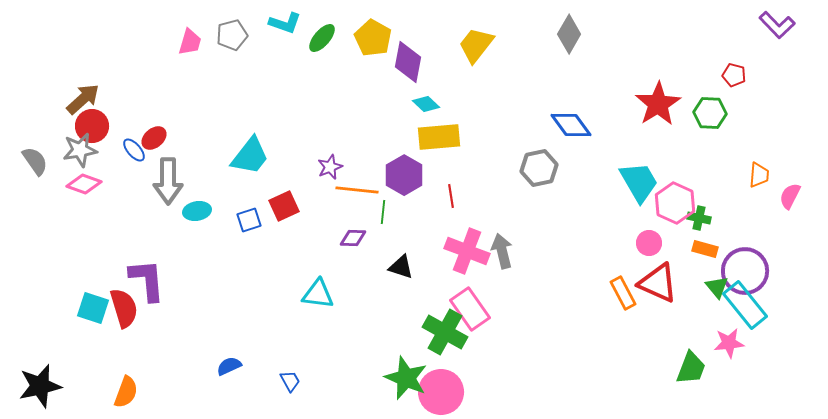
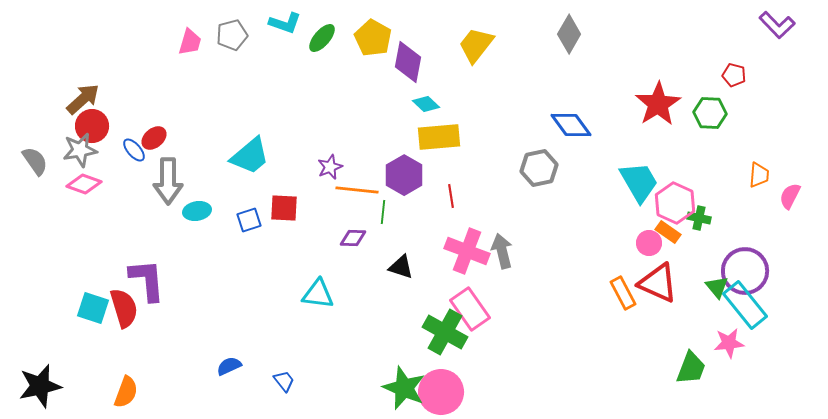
cyan trapezoid at (250, 156): rotated 12 degrees clockwise
red square at (284, 206): moved 2 px down; rotated 28 degrees clockwise
orange rectangle at (705, 249): moved 37 px left, 17 px up; rotated 20 degrees clockwise
green star at (406, 378): moved 2 px left, 10 px down
blue trapezoid at (290, 381): moved 6 px left; rotated 10 degrees counterclockwise
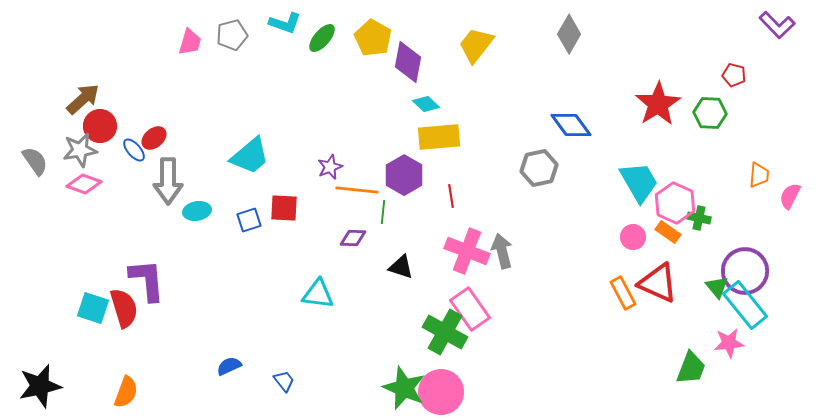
red circle at (92, 126): moved 8 px right
pink circle at (649, 243): moved 16 px left, 6 px up
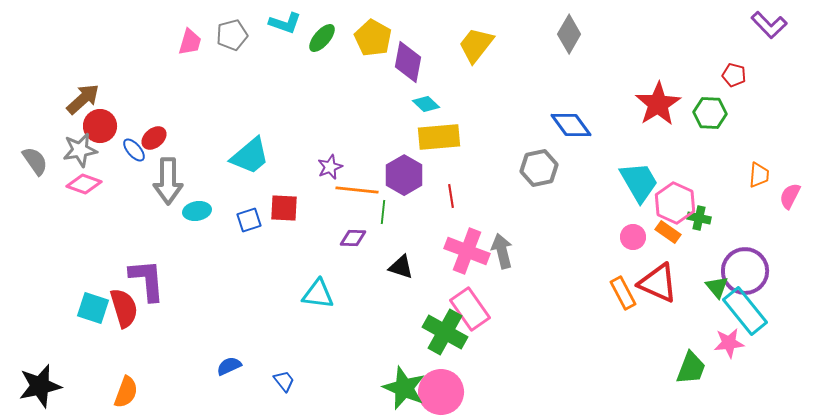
purple L-shape at (777, 25): moved 8 px left
cyan rectangle at (745, 305): moved 6 px down
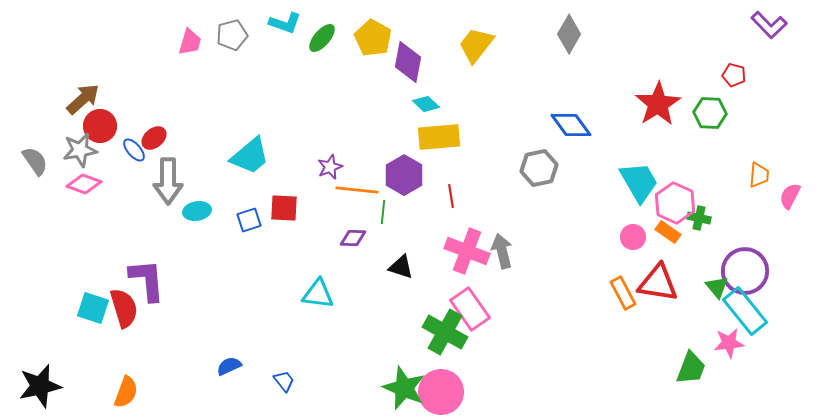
red triangle at (658, 283): rotated 15 degrees counterclockwise
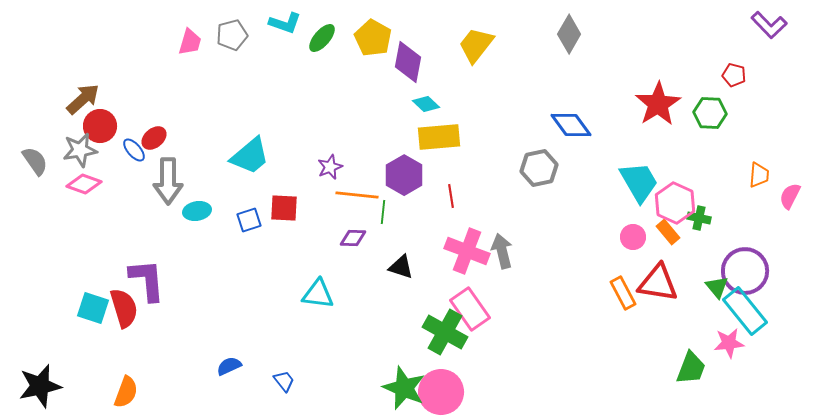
orange line at (357, 190): moved 5 px down
orange rectangle at (668, 232): rotated 15 degrees clockwise
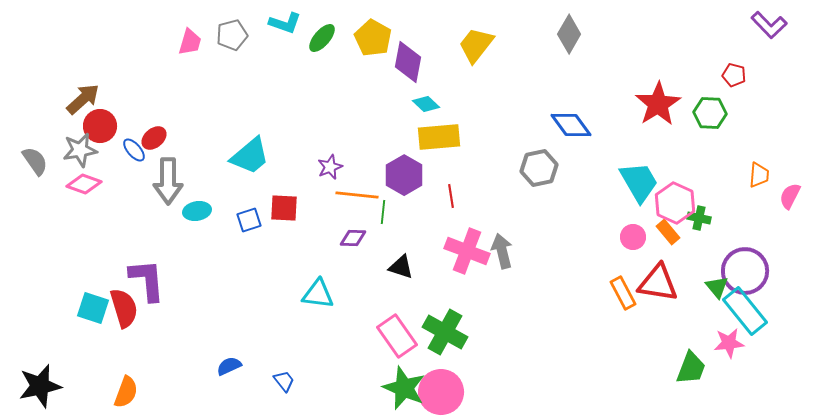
pink rectangle at (470, 309): moved 73 px left, 27 px down
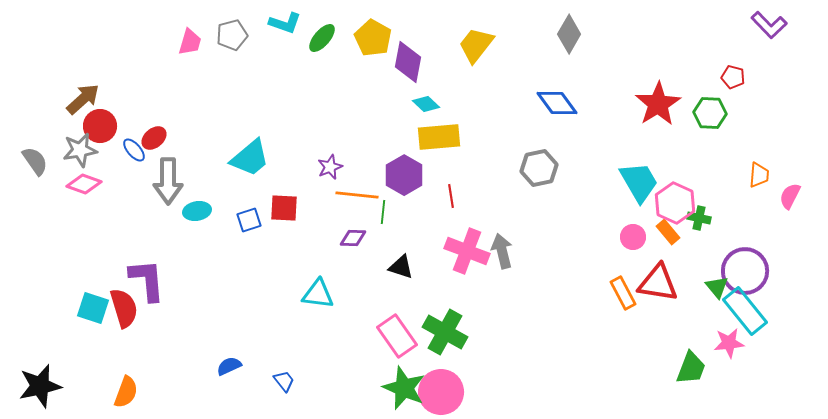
red pentagon at (734, 75): moved 1 px left, 2 px down
blue diamond at (571, 125): moved 14 px left, 22 px up
cyan trapezoid at (250, 156): moved 2 px down
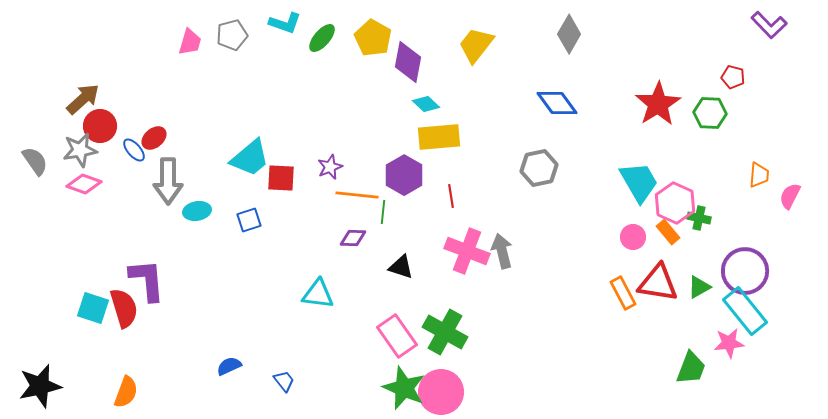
red square at (284, 208): moved 3 px left, 30 px up
green triangle at (717, 287): moved 18 px left; rotated 40 degrees clockwise
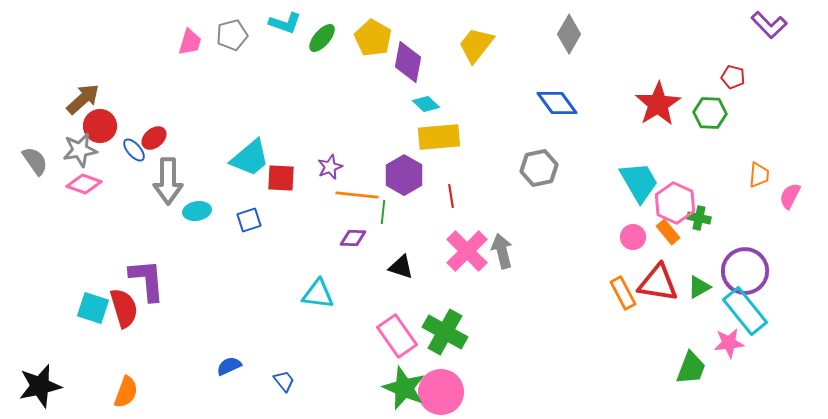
pink cross at (467, 251): rotated 24 degrees clockwise
